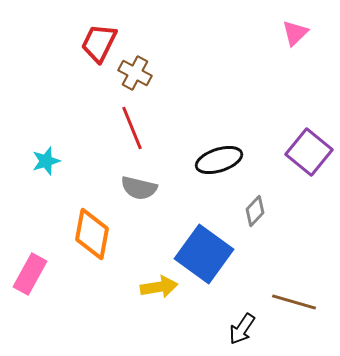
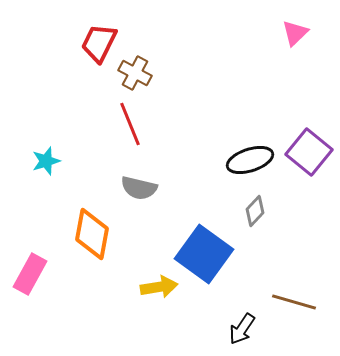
red line: moved 2 px left, 4 px up
black ellipse: moved 31 px right
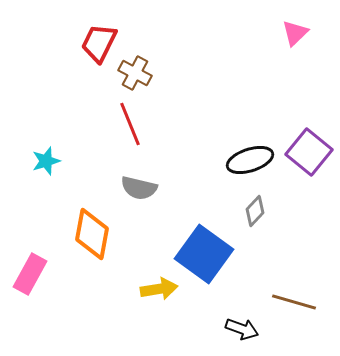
yellow arrow: moved 2 px down
black arrow: rotated 104 degrees counterclockwise
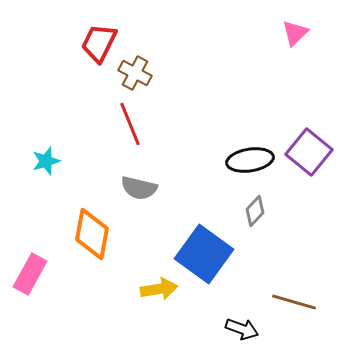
black ellipse: rotated 9 degrees clockwise
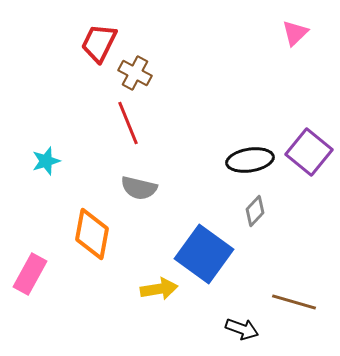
red line: moved 2 px left, 1 px up
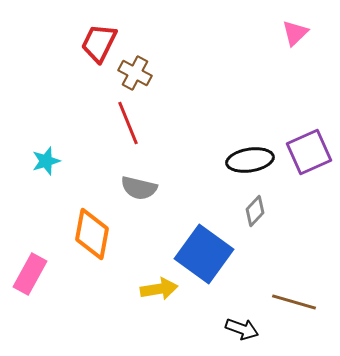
purple square: rotated 27 degrees clockwise
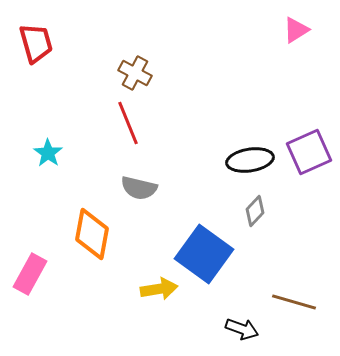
pink triangle: moved 1 px right, 3 px up; rotated 12 degrees clockwise
red trapezoid: moved 63 px left; rotated 138 degrees clockwise
cyan star: moved 2 px right, 8 px up; rotated 20 degrees counterclockwise
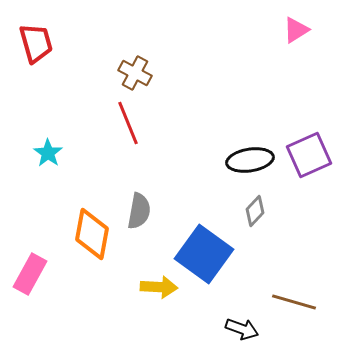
purple square: moved 3 px down
gray semicircle: moved 23 px down; rotated 93 degrees counterclockwise
yellow arrow: moved 2 px up; rotated 12 degrees clockwise
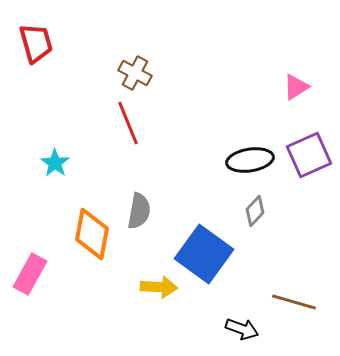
pink triangle: moved 57 px down
cyan star: moved 7 px right, 10 px down
